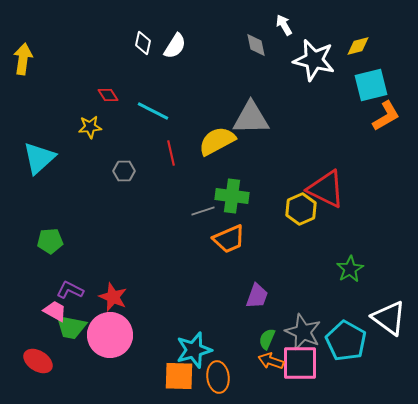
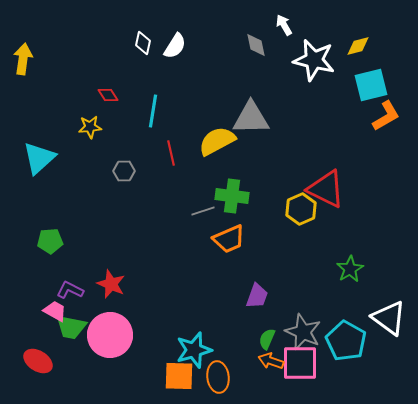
cyan line: rotated 72 degrees clockwise
red star: moved 2 px left, 13 px up
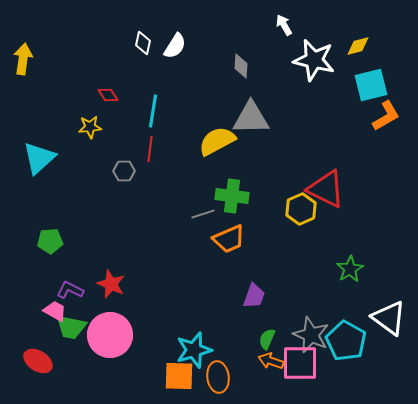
gray diamond: moved 15 px left, 21 px down; rotated 15 degrees clockwise
red line: moved 21 px left, 4 px up; rotated 20 degrees clockwise
gray line: moved 3 px down
purple trapezoid: moved 3 px left
gray star: moved 8 px right, 3 px down
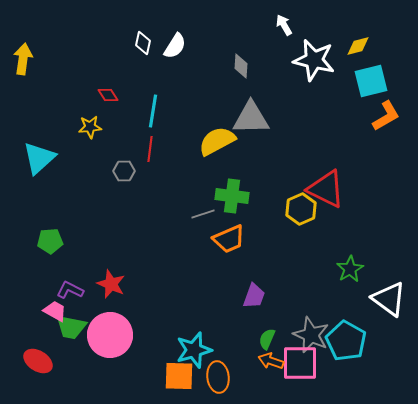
cyan square: moved 4 px up
white triangle: moved 19 px up
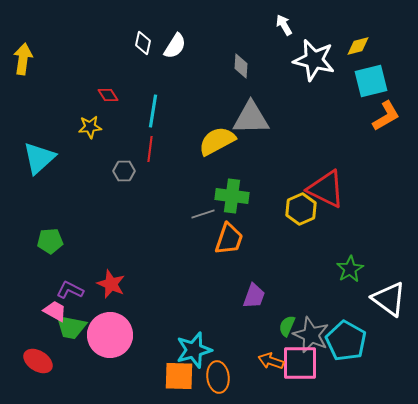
orange trapezoid: rotated 48 degrees counterclockwise
green semicircle: moved 20 px right, 13 px up
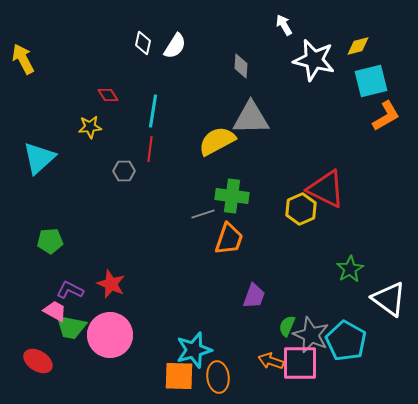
yellow arrow: rotated 36 degrees counterclockwise
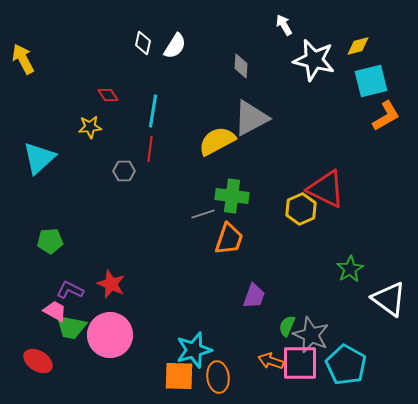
gray triangle: rotated 27 degrees counterclockwise
cyan pentagon: moved 24 px down
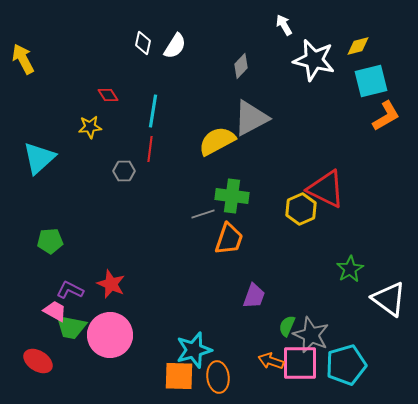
gray diamond: rotated 40 degrees clockwise
cyan pentagon: rotated 27 degrees clockwise
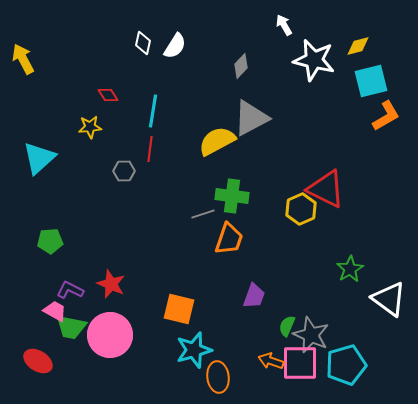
orange square: moved 67 px up; rotated 12 degrees clockwise
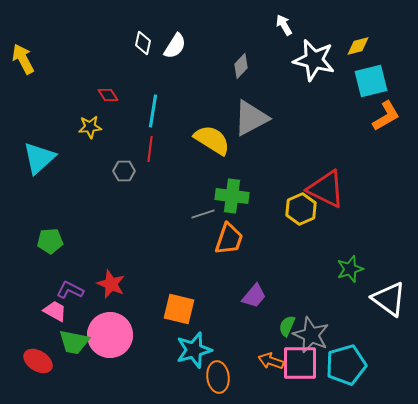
yellow semicircle: moved 5 px left, 1 px up; rotated 60 degrees clockwise
green star: rotated 12 degrees clockwise
purple trapezoid: rotated 20 degrees clockwise
green trapezoid: moved 3 px right, 15 px down
